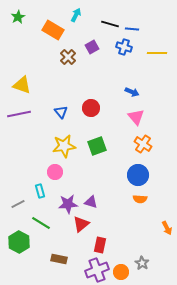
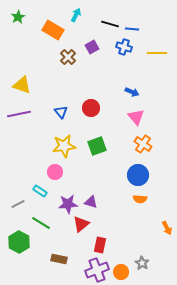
cyan rectangle: rotated 40 degrees counterclockwise
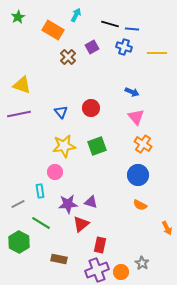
cyan rectangle: rotated 48 degrees clockwise
orange semicircle: moved 6 px down; rotated 24 degrees clockwise
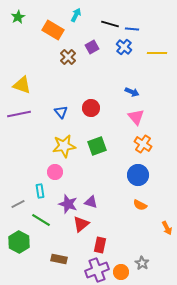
blue cross: rotated 21 degrees clockwise
purple star: rotated 24 degrees clockwise
green line: moved 3 px up
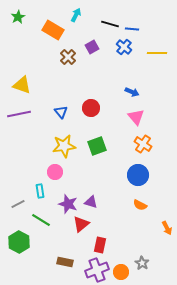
brown rectangle: moved 6 px right, 3 px down
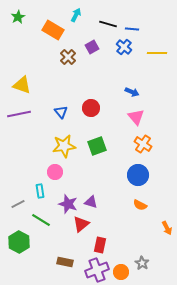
black line: moved 2 px left
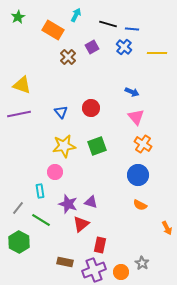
gray line: moved 4 px down; rotated 24 degrees counterclockwise
purple cross: moved 3 px left
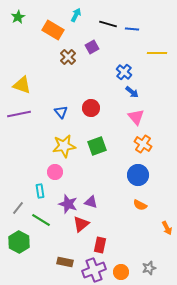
blue cross: moved 25 px down
blue arrow: rotated 16 degrees clockwise
gray star: moved 7 px right, 5 px down; rotated 24 degrees clockwise
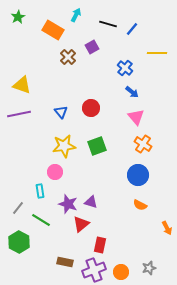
blue line: rotated 56 degrees counterclockwise
blue cross: moved 1 px right, 4 px up
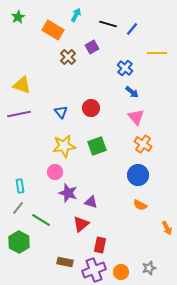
cyan rectangle: moved 20 px left, 5 px up
purple star: moved 11 px up
